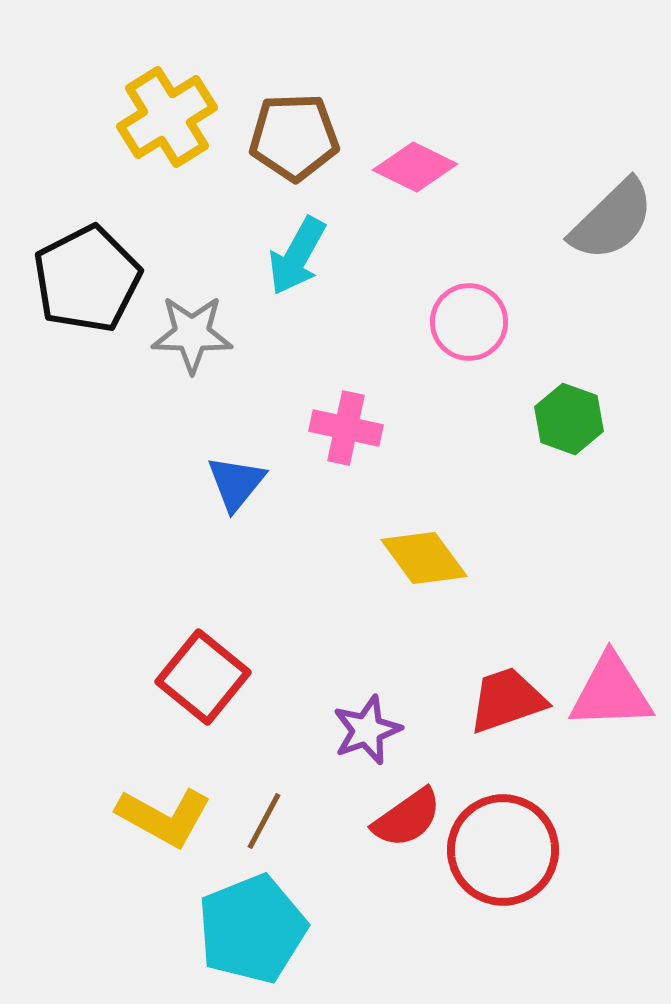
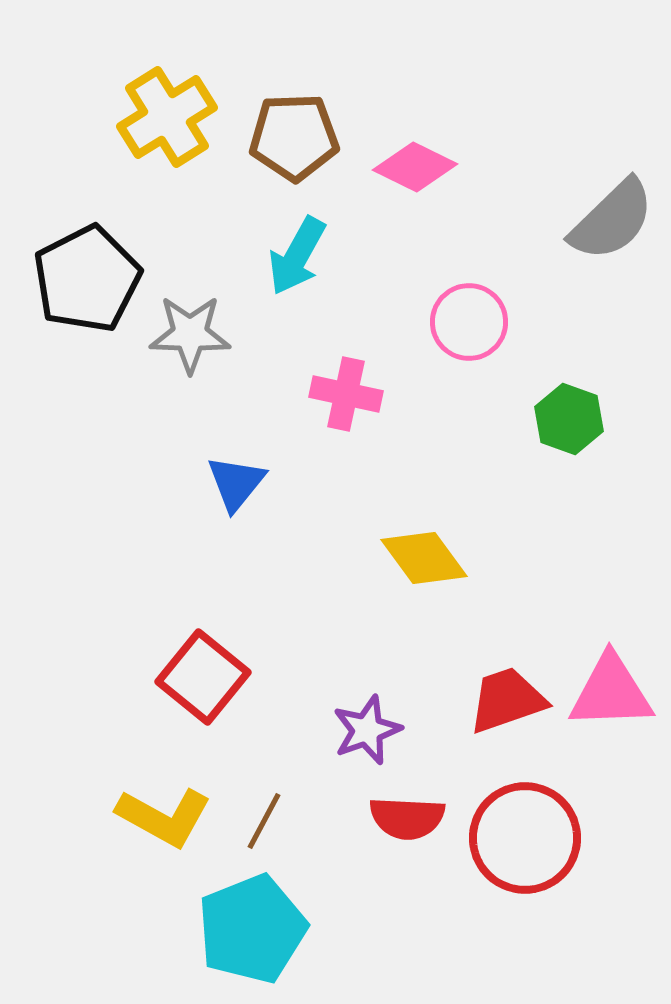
gray star: moved 2 px left
pink cross: moved 34 px up
red semicircle: rotated 38 degrees clockwise
red circle: moved 22 px right, 12 px up
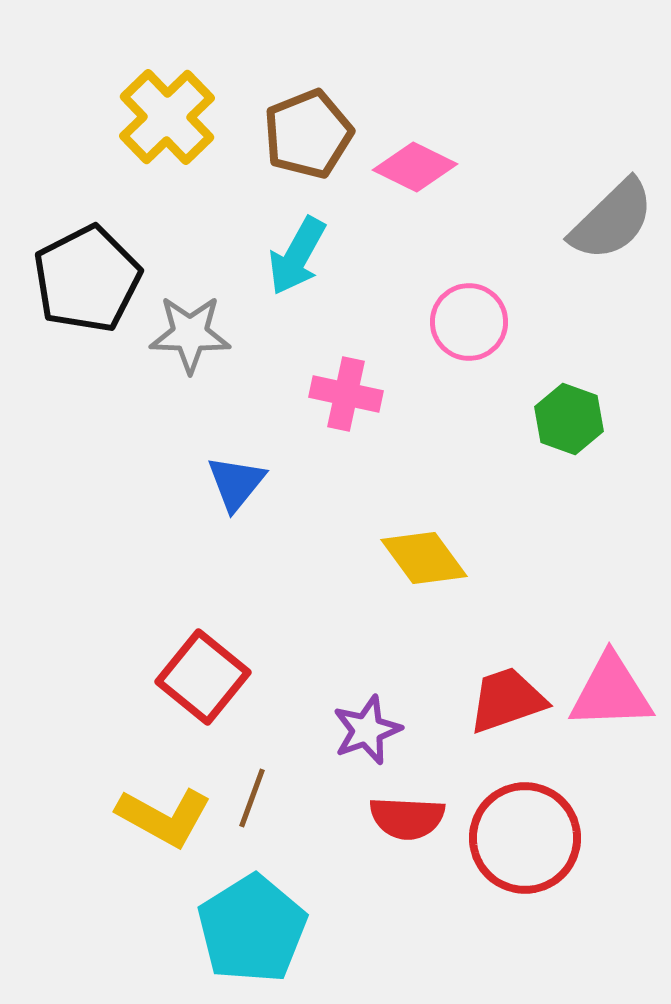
yellow cross: rotated 12 degrees counterclockwise
brown pentagon: moved 14 px right, 3 px up; rotated 20 degrees counterclockwise
brown line: moved 12 px left, 23 px up; rotated 8 degrees counterclockwise
cyan pentagon: rotated 10 degrees counterclockwise
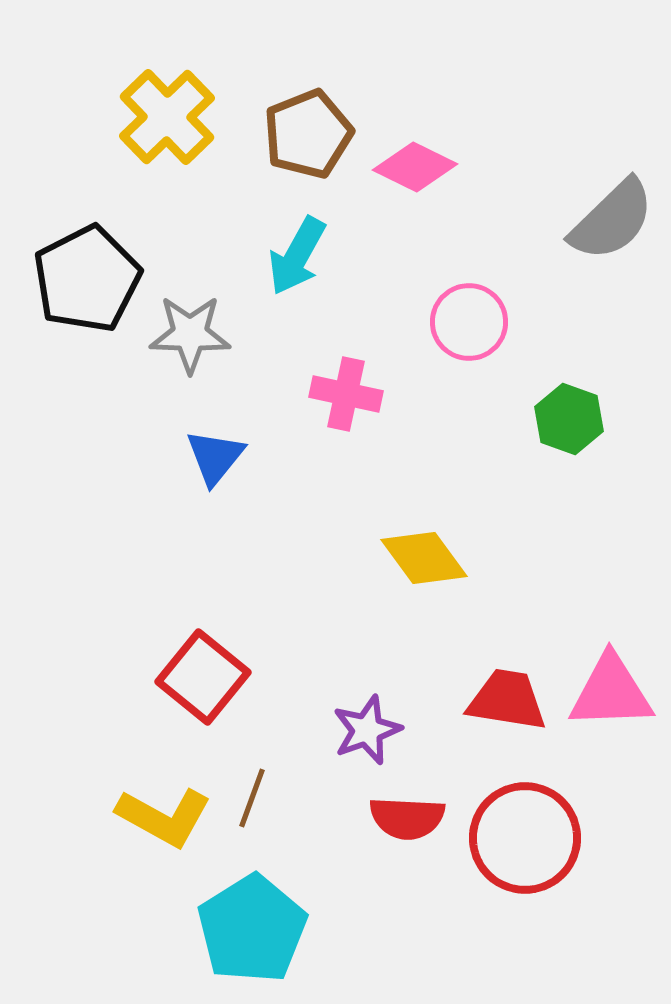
blue triangle: moved 21 px left, 26 px up
red trapezoid: rotated 28 degrees clockwise
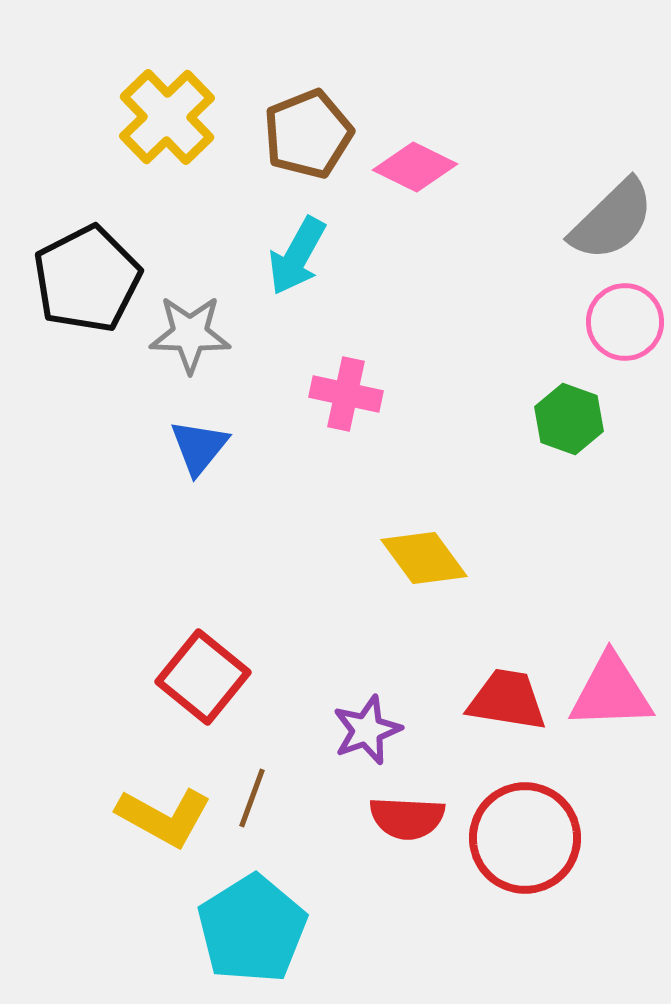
pink circle: moved 156 px right
blue triangle: moved 16 px left, 10 px up
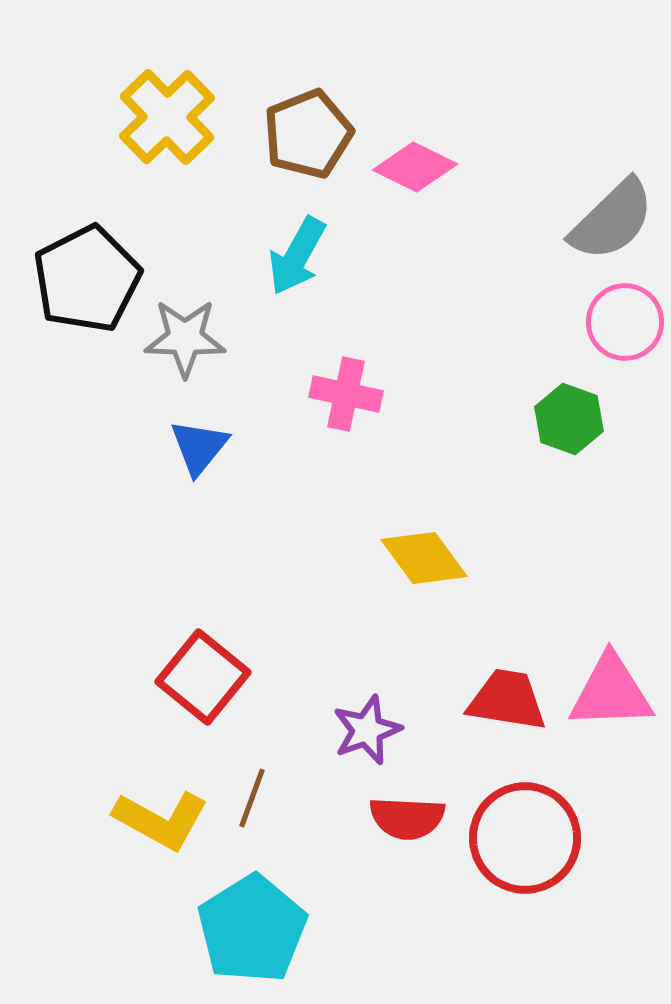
gray star: moved 5 px left, 4 px down
yellow L-shape: moved 3 px left, 3 px down
